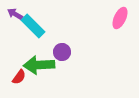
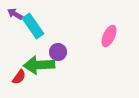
pink ellipse: moved 11 px left, 18 px down
cyan rectangle: rotated 10 degrees clockwise
purple circle: moved 4 px left
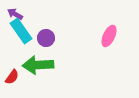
cyan rectangle: moved 12 px left, 5 px down
purple circle: moved 12 px left, 14 px up
green arrow: moved 1 px left
red semicircle: moved 7 px left
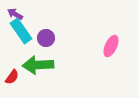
pink ellipse: moved 2 px right, 10 px down
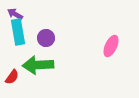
cyan rectangle: moved 3 px left, 1 px down; rotated 25 degrees clockwise
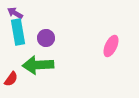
purple arrow: moved 1 px up
red semicircle: moved 1 px left, 2 px down
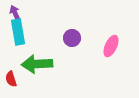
purple arrow: rotated 35 degrees clockwise
purple circle: moved 26 px right
green arrow: moved 1 px left, 1 px up
red semicircle: rotated 126 degrees clockwise
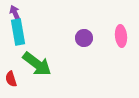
purple circle: moved 12 px right
pink ellipse: moved 10 px right, 10 px up; rotated 30 degrees counterclockwise
green arrow: rotated 140 degrees counterclockwise
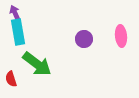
purple circle: moved 1 px down
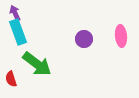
cyan rectangle: rotated 10 degrees counterclockwise
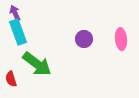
pink ellipse: moved 3 px down
